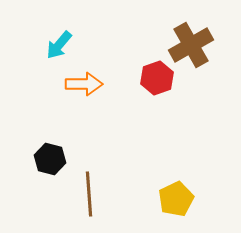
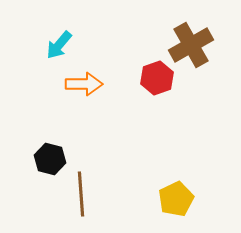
brown line: moved 8 px left
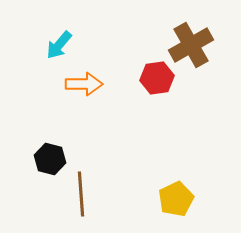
red hexagon: rotated 12 degrees clockwise
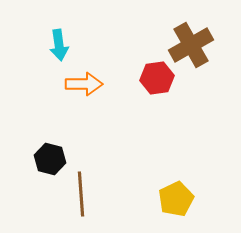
cyan arrow: rotated 48 degrees counterclockwise
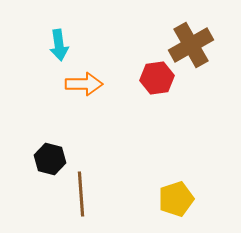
yellow pentagon: rotated 8 degrees clockwise
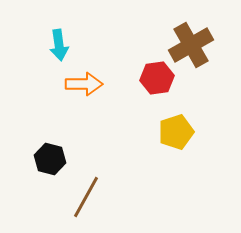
brown line: moved 5 px right, 3 px down; rotated 33 degrees clockwise
yellow pentagon: moved 67 px up
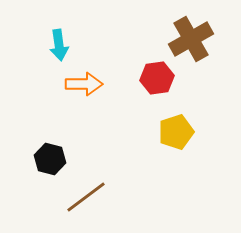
brown cross: moved 6 px up
brown line: rotated 24 degrees clockwise
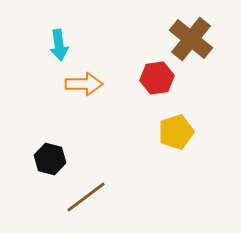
brown cross: rotated 21 degrees counterclockwise
